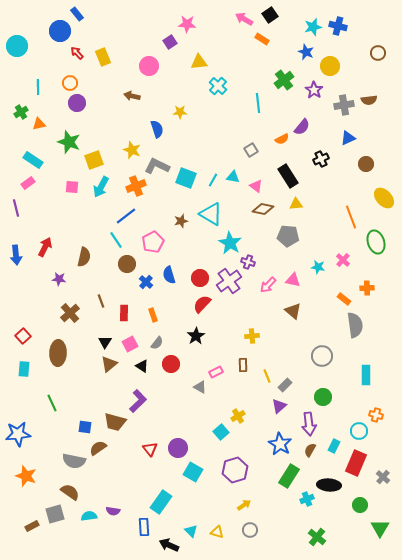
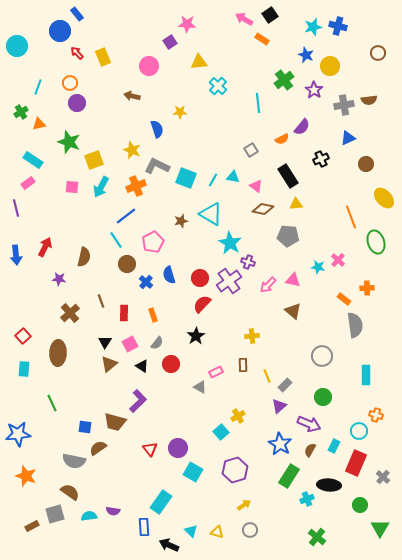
blue star at (306, 52): moved 3 px down
cyan line at (38, 87): rotated 21 degrees clockwise
pink cross at (343, 260): moved 5 px left
purple arrow at (309, 424): rotated 60 degrees counterclockwise
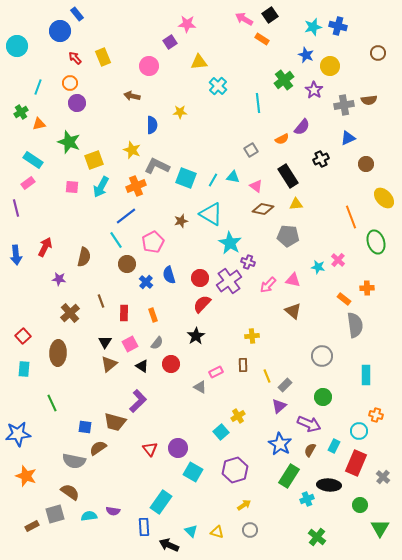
red arrow at (77, 53): moved 2 px left, 5 px down
blue semicircle at (157, 129): moved 5 px left, 4 px up; rotated 18 degrees clockwise
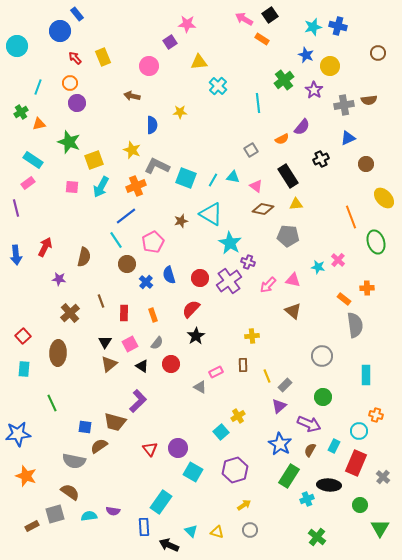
red semicircle at (202, 304): moved 11 px left, 5 px down
brown semicircle at (98, 448): moved 1 px right, 2 px up
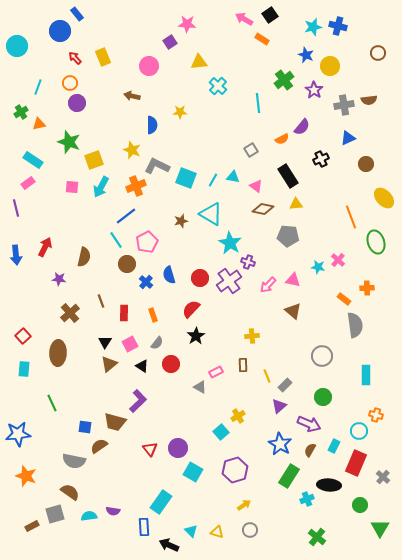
pink pentagon at (153, 242): moved 6 px left
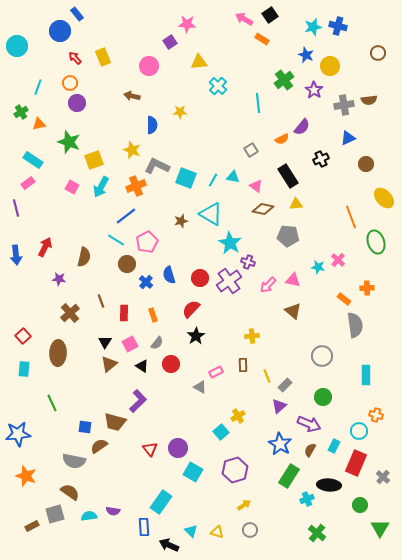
pink square at (72, 187): rotated 24 degrees clockwise
cyan line at (116, 240): rotated 24 degrees counterclockwise
green cross at (317, 537): moved 4 px up
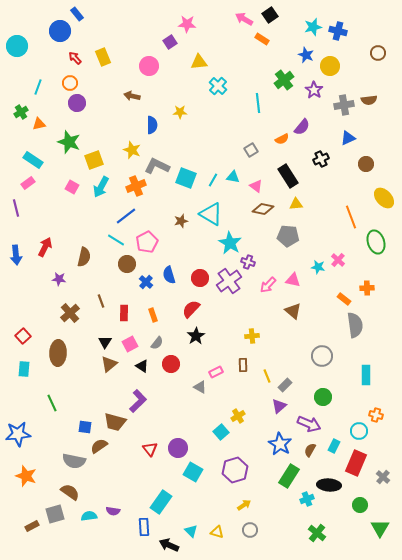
blue cross at (338, 26): moved 5 px down
